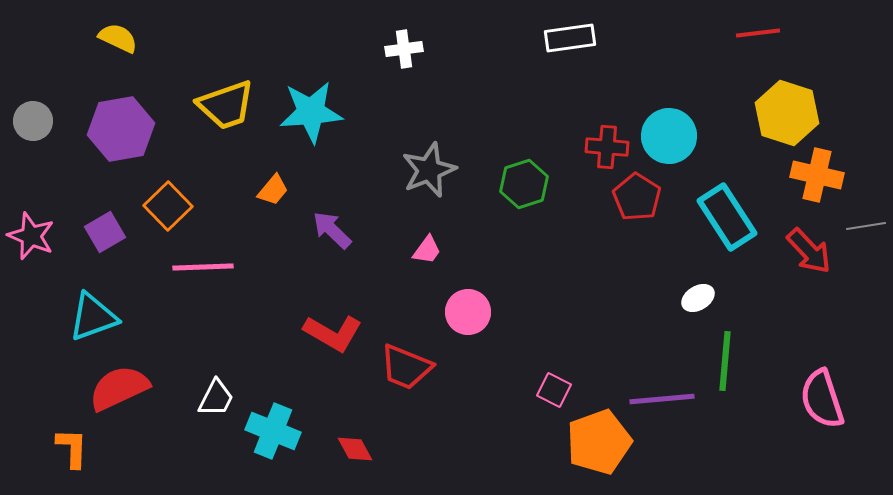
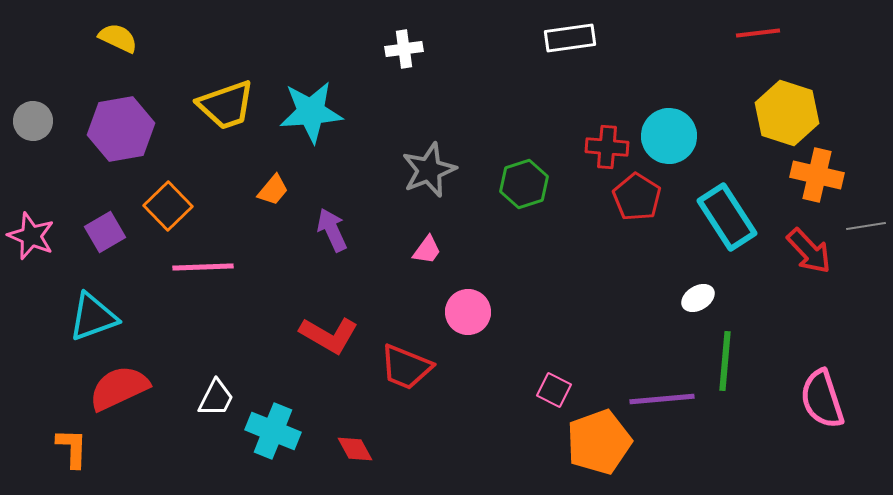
purple arrow: rotated 21 degrees clockwise
red L-shape: moved 4 px left, 2 px down
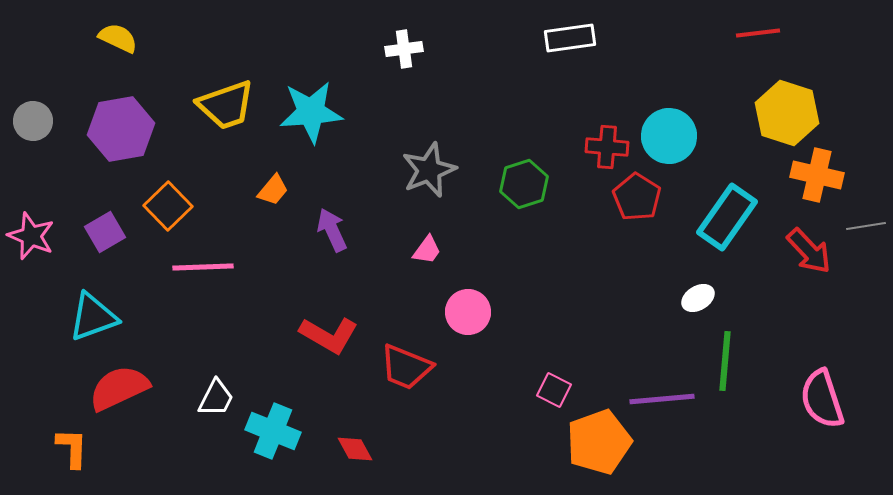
cyan rectangle: rotated 68 degrees clockwise
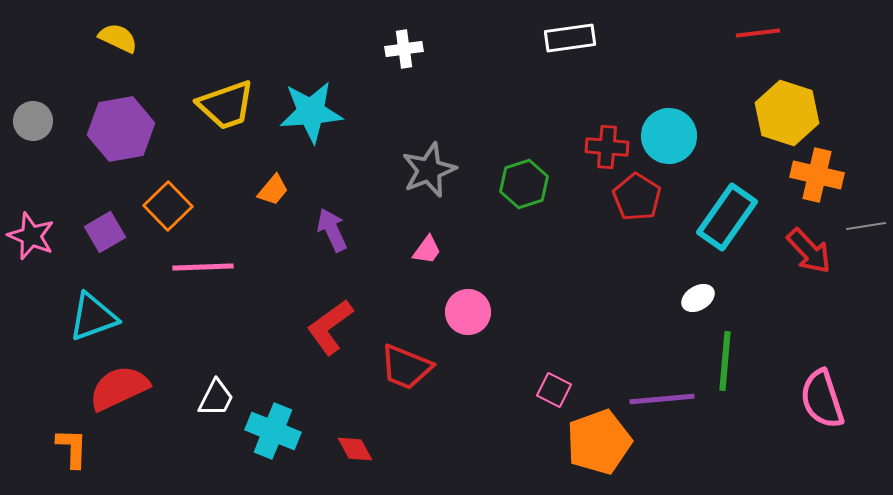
red L-shape: moved 1 px right, 8 px up; rotated 114 degrees clockwise
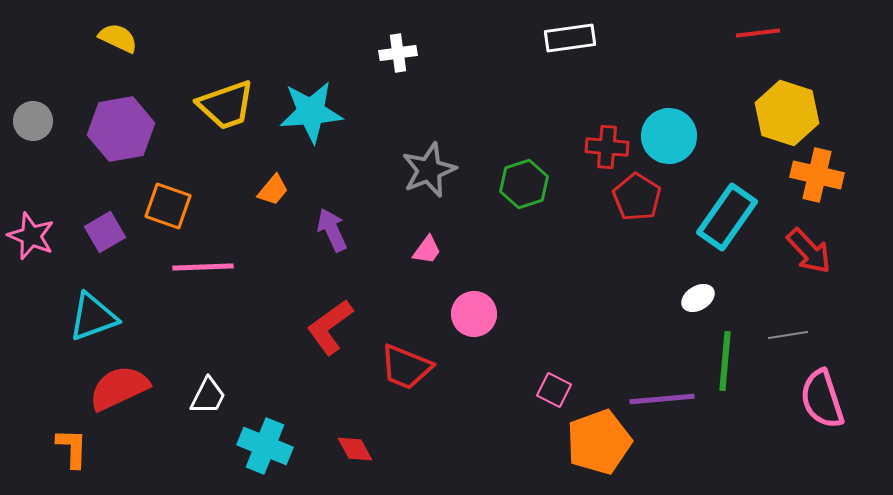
white cross: moved 6 px left, 4 px down
orange square: rotated 27 degrees counterclockwise
gray line: moved 78 px left, 109 px down
pink circle: moved 6 px right, 2 px down
white trapezoid: moved 8 px left, 2 px up
cyan cross: moved 8 px left, 15 px down
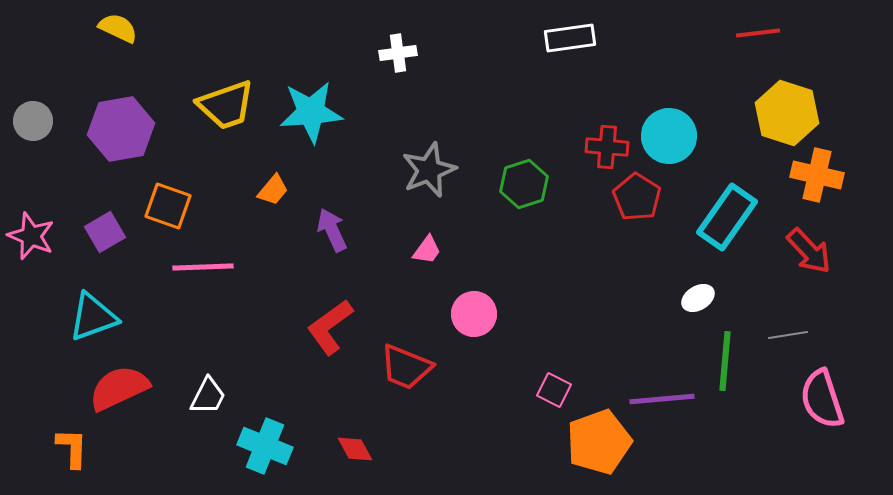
yellow semicircle: moved 10 px up
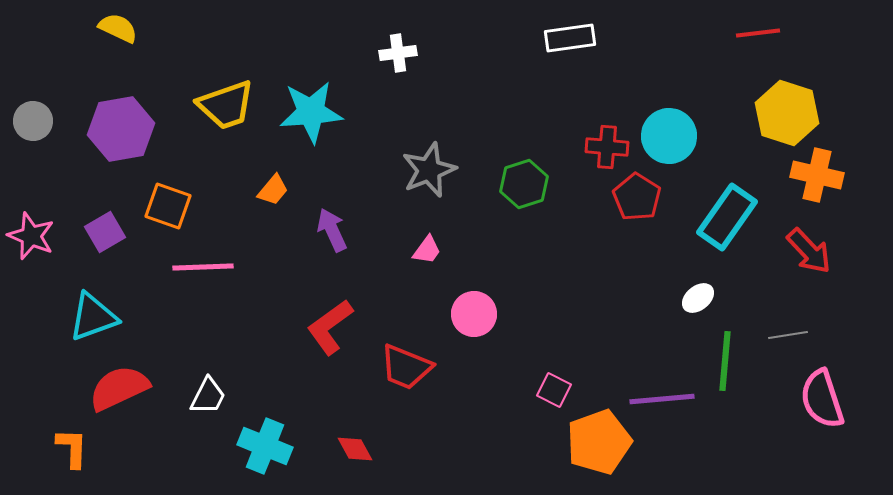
white ellipse: rotated 8 degrees counterclockwise
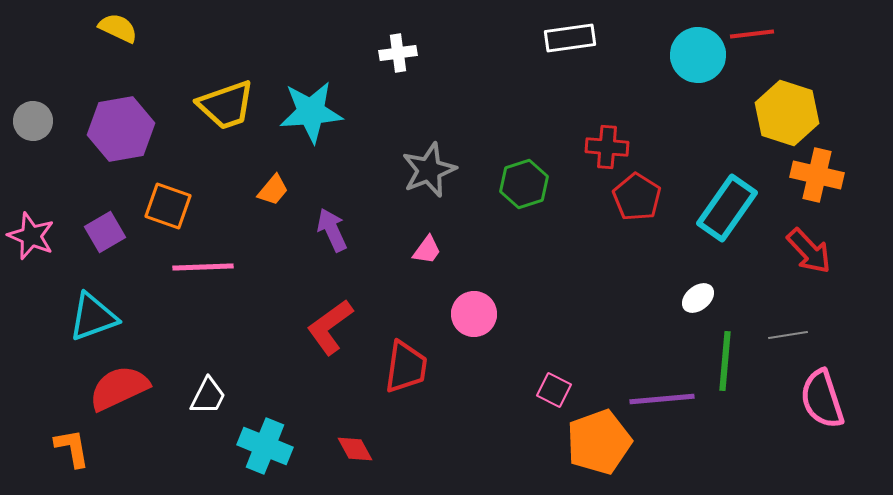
red line: moved 6 px left, 1 px down
cyan circle: moved 29 px right, 81 px up
cyan rectangle: moved 9 px up
red trapezoid: rotated 104 degrees counterclockwise
orange L-shape: rotated 12 degrees counterclockwise
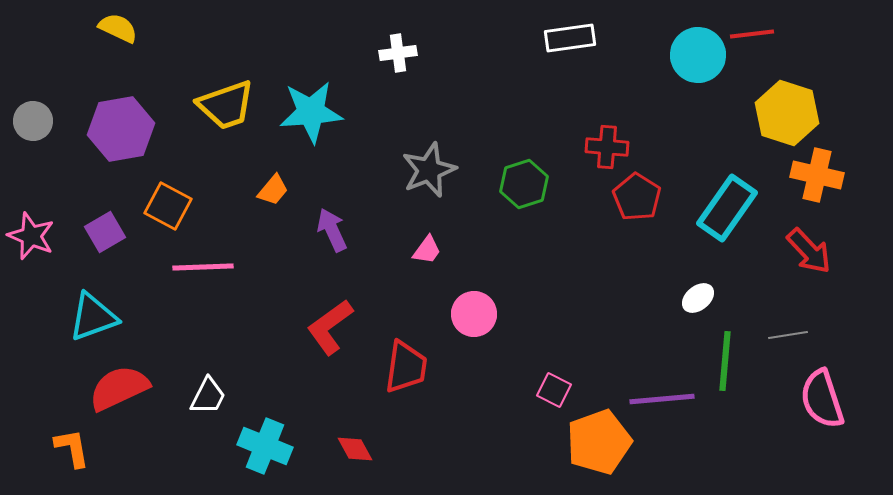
orange square: rotated 9 degrees clockwise
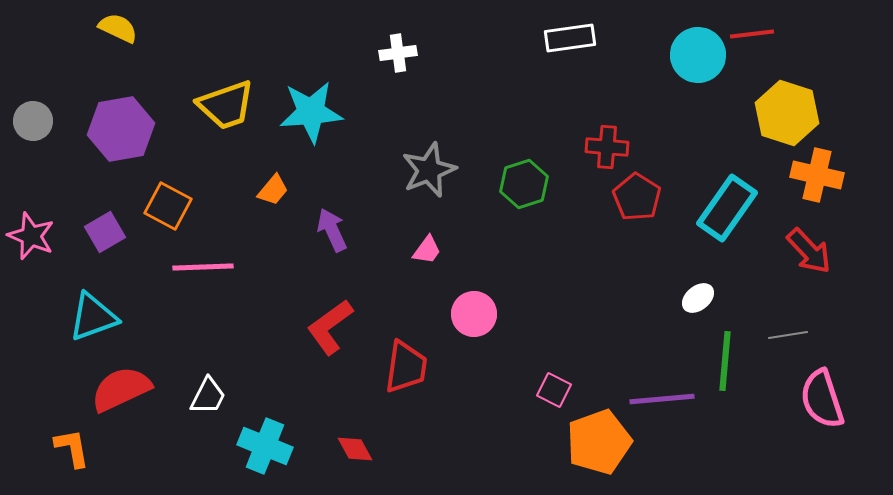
red semicircle: moved 2 px right, 1 px down
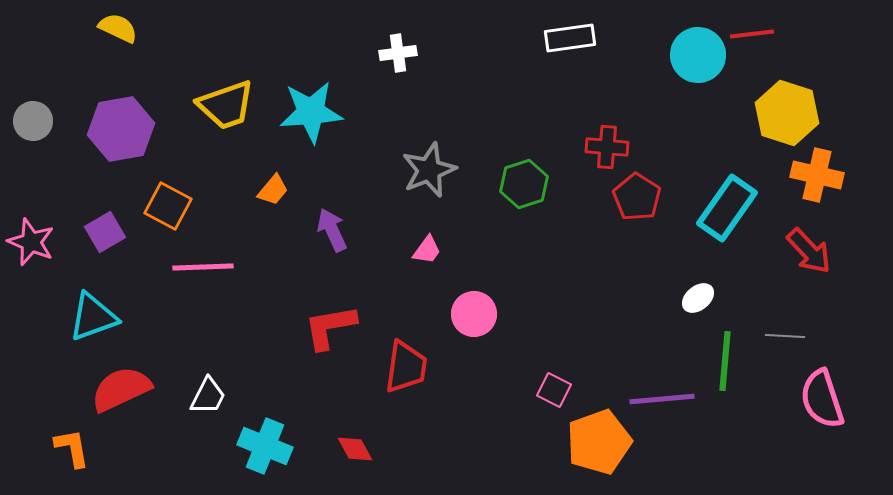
pink star: moved 6 px down
red L-shape: rotated 26 degrees clockwise
gray line: moved 3 px left, 1 px down; rotated 12 degrees clockwise
